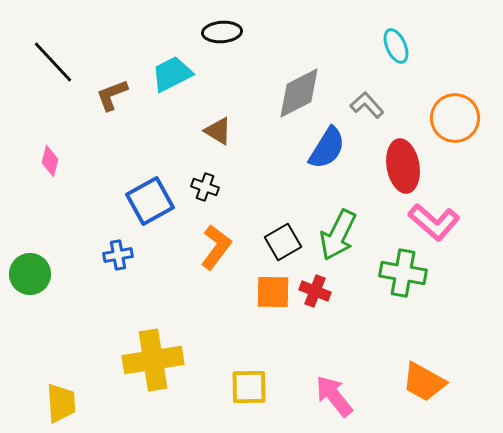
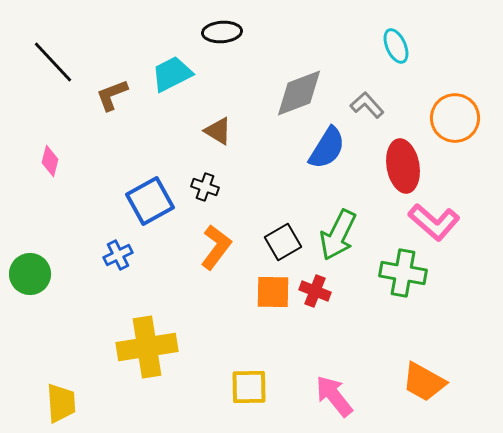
gray diamond: rotated 6 degrees clockwise
blue cross: rotated 16 degrees counterclockwise
yellow cross: moved 6 px left, 13 px up
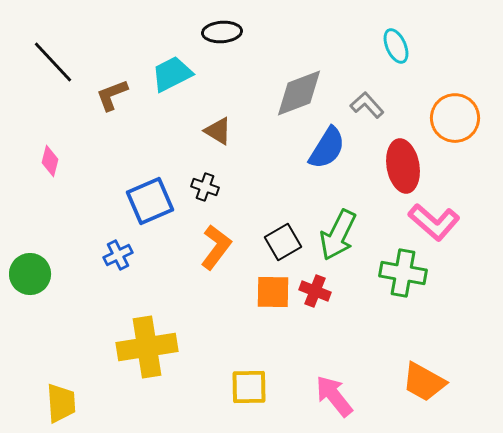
blue square: rotated 6 degrees clockwise
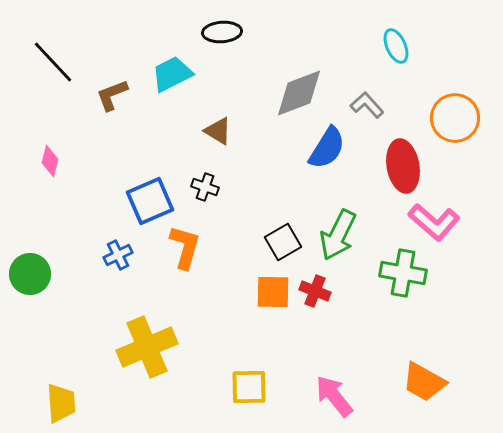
orange L-shape: moved 31 px left; rotated 21 degrees counterclockwise
yellow cross: rotated 14 degrees counterclockwise
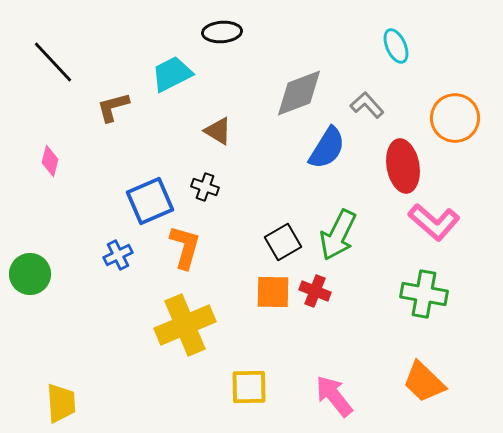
brown L-shape: moved 1 px right, 12 px down; rotated 6 degrees clockwise
green cross: moved 21 px right, 21 px down
yellow cross: moved 38 px right, 22 px up
orange trapezoid: rotated 15 degrees clockwise
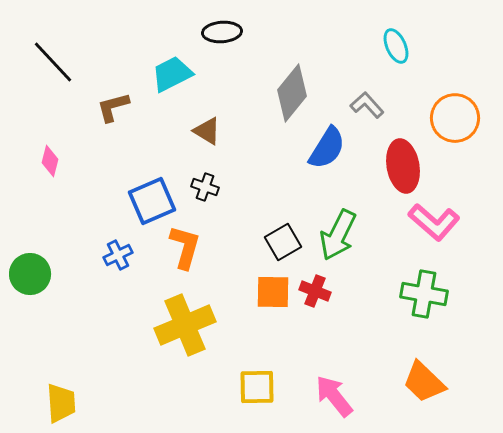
gray diamond: moved 7 px left; rotated 30 degrees counterclockwise
brown triangle: moved 11 px left
blue square: moved 2 px right
yellow square: moved 8 px right
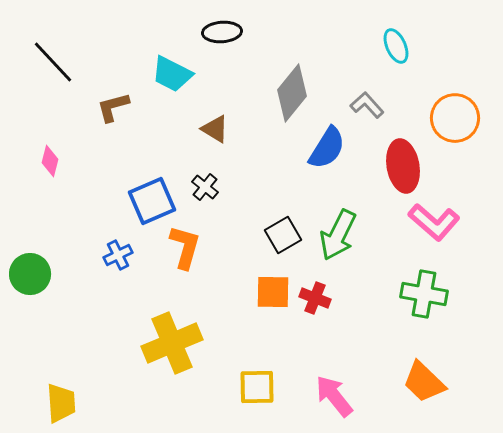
cyan trapezoid: rotated 126 degrees counterclockwise
brown triangle: moved 8 px right, 2 px up
black cross: rotated 20 degrees clockwise
black square: moved 7 px up
red cross: moved 7 px down
yellow cross: moved 13 px left, 18 px down
